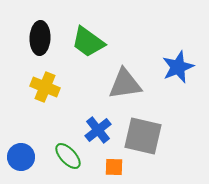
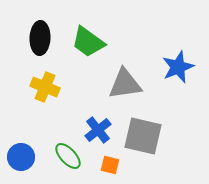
orange square: moved 4 px left, 2 px up; rotated 12 degrees clockwise
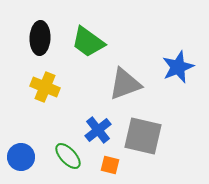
gray triangle: rotated 12 degrees counterclockwise
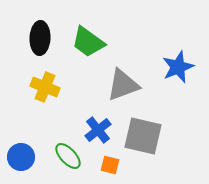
gray triangle: moved 2 px left, 1 px down
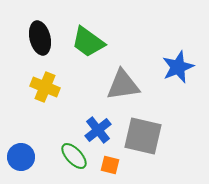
black ellipse: rotated 16 degrees counterclockwise
gray triangle: rotated 12 degrees clockwise
green ellipse: moved 6 px right
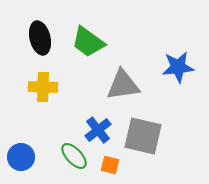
blue star: rotated 16 degrees clockwise
yellow cross: moved 2 px left; rotated 20 degrees counterclockwise
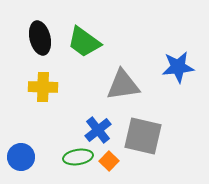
green trapezoid: moved 4 px left
green ellipse: moved 4 px right, 1 px down; rotated 56 degrees counterclockwise
orange square: moved 1 px left, 4 px up; rotated 30 degrees clockwise
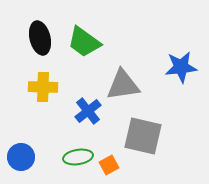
blue star: moved 3 px right
blue cross: moved 10 px left, 19 px up
orange square: moved 4 px down; rotated 18 degrees clockwise
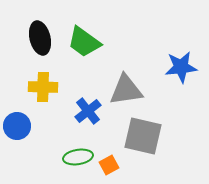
gray triangle: moved 3 px right, 5 px down
blue circle: moved 4 px left, 31 px up
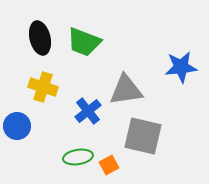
green trapezoid: rotated 15 degrees counterclockwise
yellow cross: rotated 16 degrees clockwise
